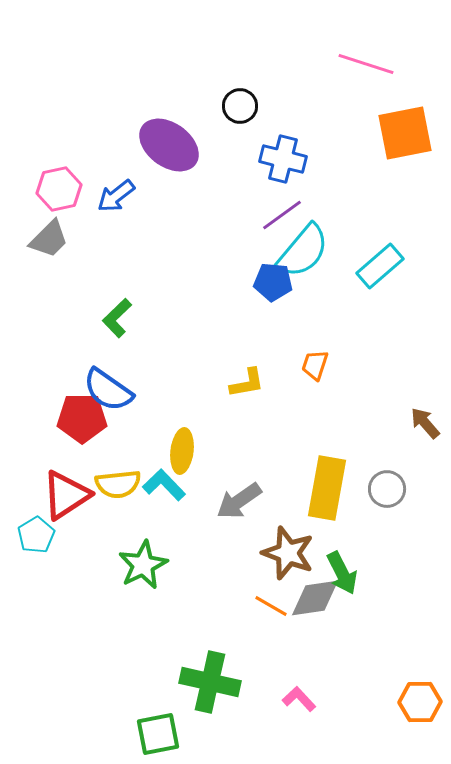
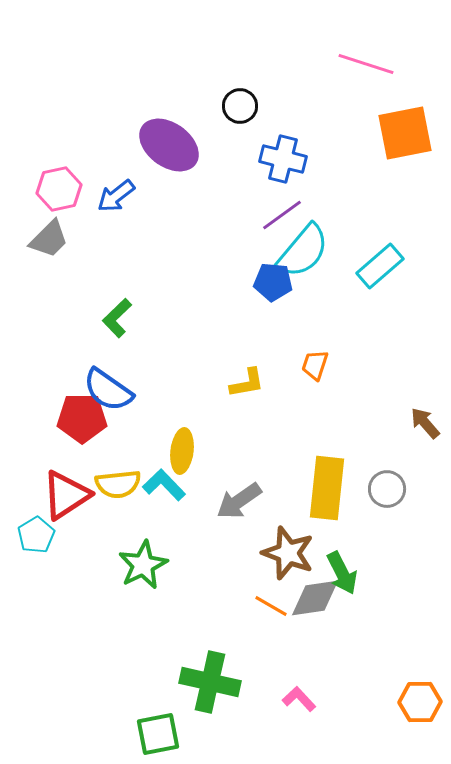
yellow rectangle: rotated 4 degrees counterclockwise
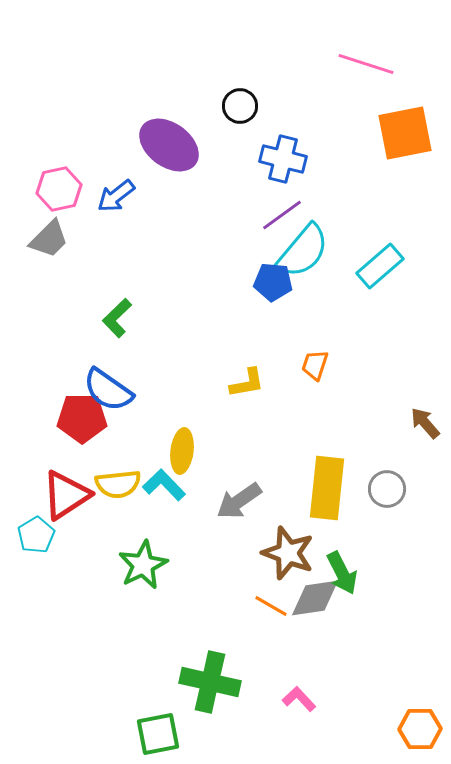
orange hexagon: moved 27 px down
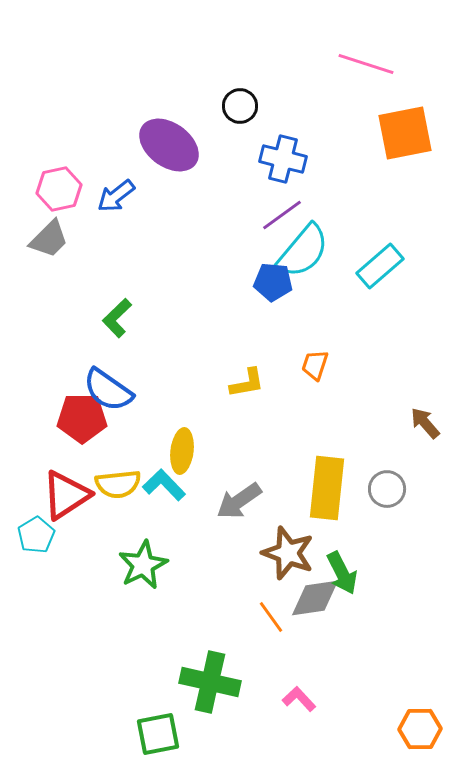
orange line: moved 11 px down; rotated 24 degrees clockwise
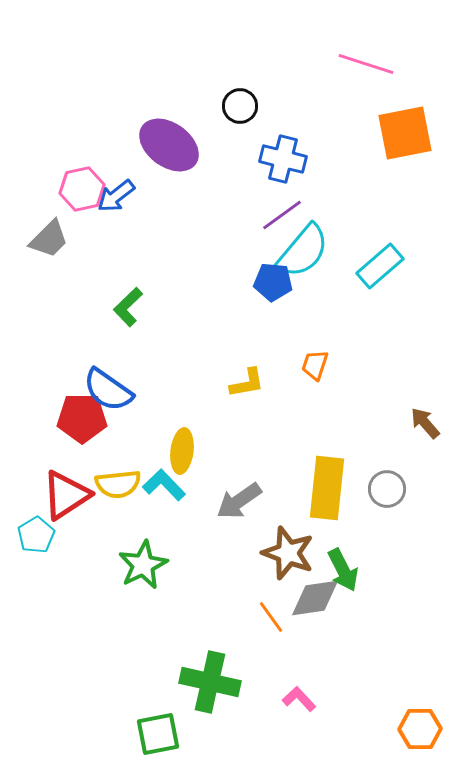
pink hexagon: moved 23 px right
green L-shape: moved 11 px right, 11 px up
green arrow: moved 1 px right, 3 px up
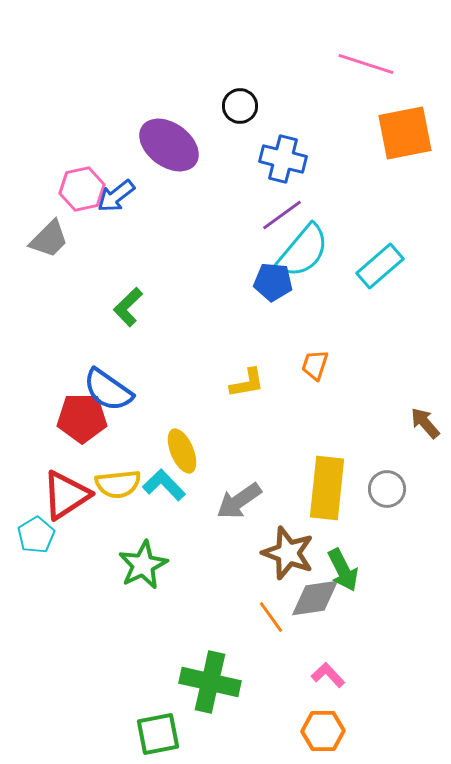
yellow ellipse: rotated 30 degrees counterclockwise
pink L-shape: moved 29 px right, 24 px up
orange hexagon: moved 97 px left, 2 px down
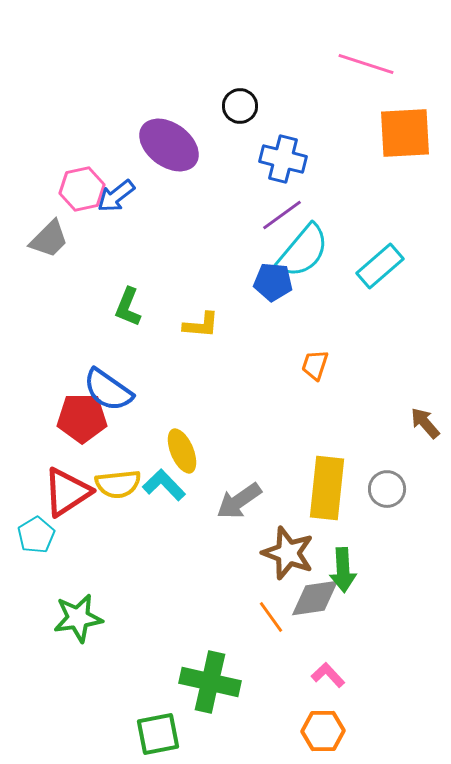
orange square: rotated 8 degrees clockwise
green L-shape: rotated 24 degrees counterclockwise
yellow L-shape: moved 46 px left, 58 px up; rotated 15 degrees clockwise
red triangle: moved 1 px right, 3 px up
green star: moved 65 px left, 53 px down; rotated 18 degrees clockwise
green arrow: rotated 24 degrees clockwise
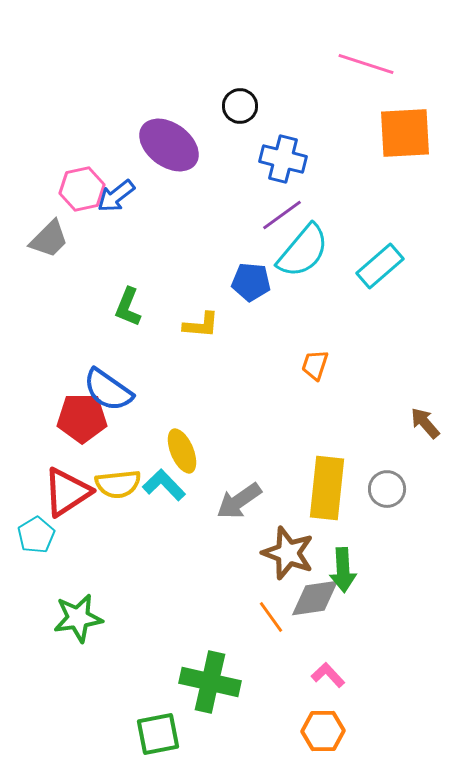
blue pentagon: moved 22 px left
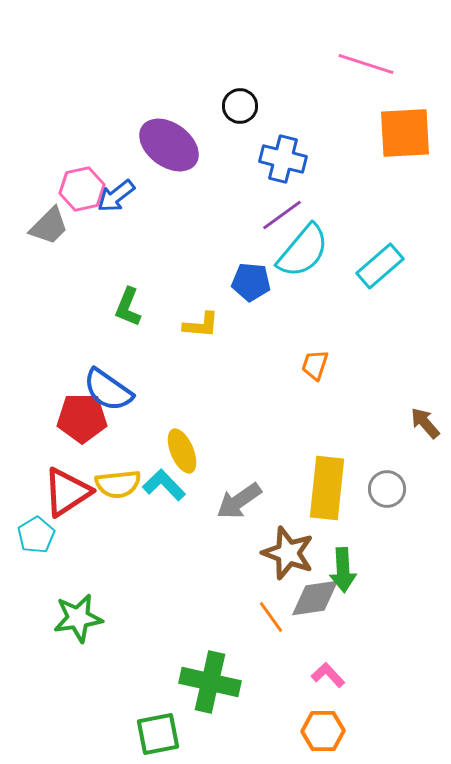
gray trapezoid: moved 13 px up
